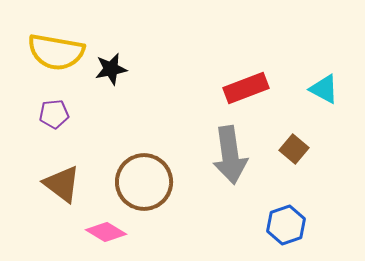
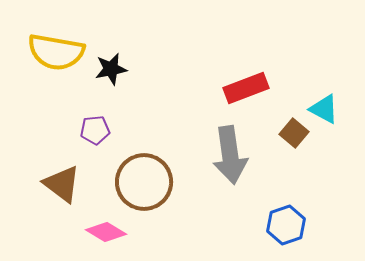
cyan triangle: moved 20 px down
purple pentagon: moved 41 px right, 16 px down
brown square: moved 16 px up
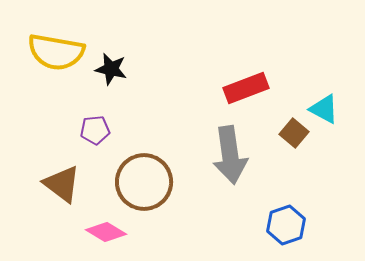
black star: rotated 24 degrees clockwise
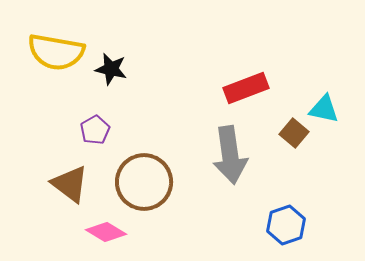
cyan triangle: rotated 16 degrees counterclockwise
purple pentagon: rotated 24 degrees counterclockwise
brown triangle: moved 8 px right
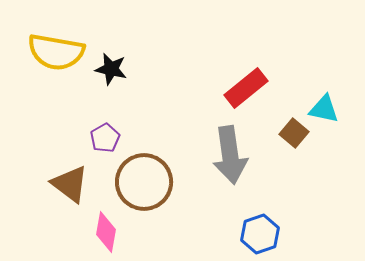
red rectangle: rotated 18 degrees counterclockwise
purple pentagon: moved 10 px right, 8 px down
blue hexagon: moved 26 px left, 9 px down
pink diamond: rotated 69 degrees clockwise
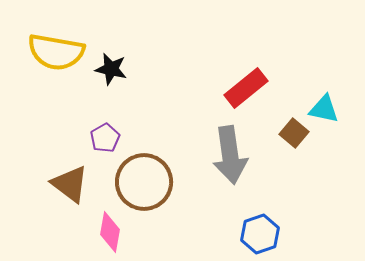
pink diamond: moved 4 px right
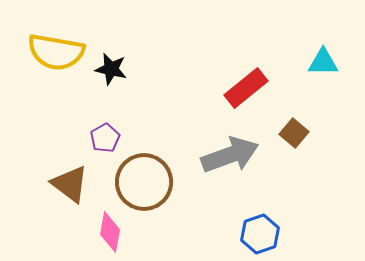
cyan triangle: moved 1 px left, 47 px up; rotated 12 degrees counterclockwise
gray arrow: rotated 102 degrees counterclockwise
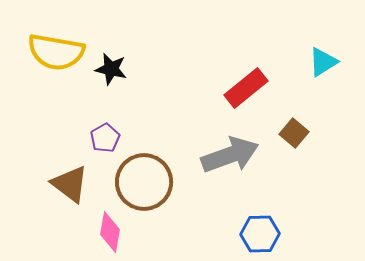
cyan triangle: rotated 32 degrees counterclockwise
blue hexagon: rotated 18 degrees clockwise
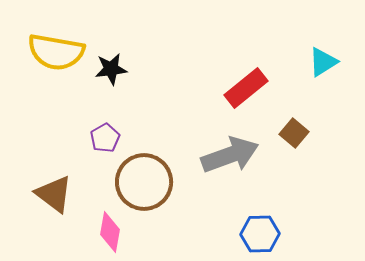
black star: rotated 20 degrees counterclockwise
brown triangle: moved 16 px left, 10 px down
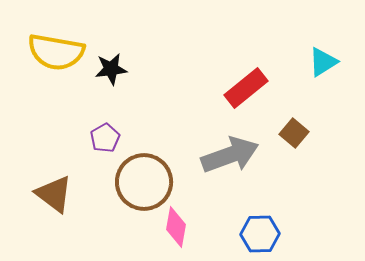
pink diamond: moved 66 px right, 5 px up
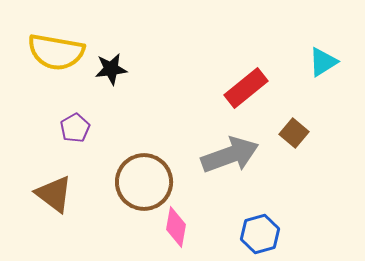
purple pentagon: moved 30 px left, 10 px up
blue hexagon: rotated 15 degrees counterclockwise
